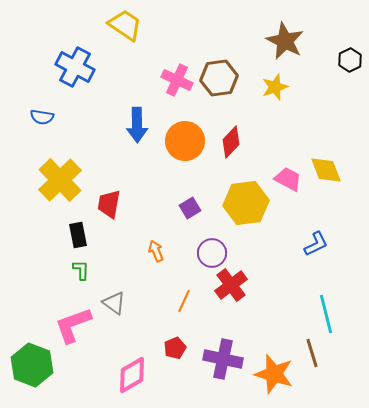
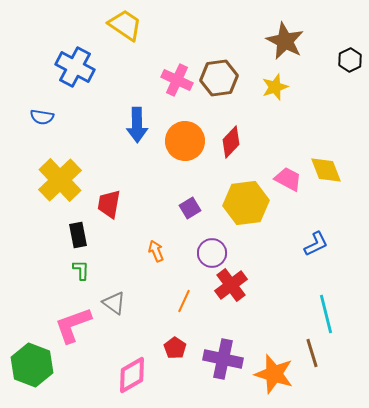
red pentagon: rotated 15 degrees counterclockwise
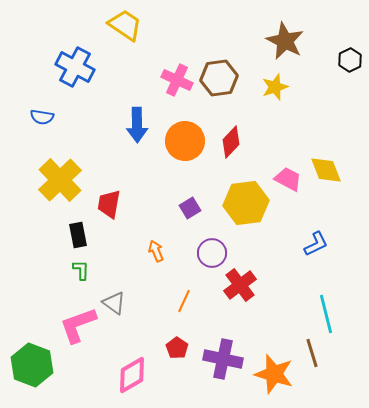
red cross: moved 9 px right
pink L-shape: moved 5 px right
red pentagon: moved 2 px right
